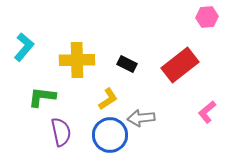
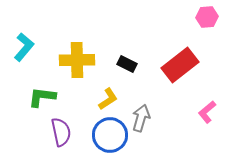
gray arrow: rotated 112 degrees clockwise
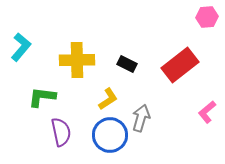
cyan L-shape: moved 3 px left
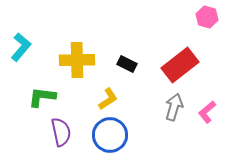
pink hexagon: rotated 20 degrees clockwise
gray arrow: moved 33 px right, 11 px up
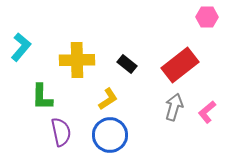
pink hexagon: rotated 15 degrees counterclockwise
black rectangle: rotated 12 degrees clockwise
green L-shape: rotated 96 degrees counterclockwise
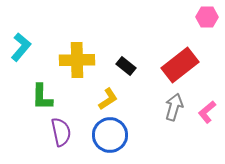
black rectangle: moved 1 px left, 2 px down
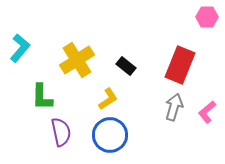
cyan L-shape: moved 1 px left, 1 px down
yellow cross: rotated 32 degrees counterclockwise
red rectangle: rotated 30 degrees counterclockwise
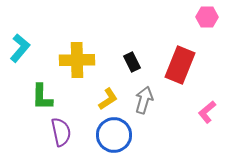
yellow cross: rotated 32 degrees clockwise
black rectangle: moved 6 px right, 4 px up; rotated 24 degrees clockwise
gray arrow: moved 30 px left, 7 px up
blue circle: moved 4 px right
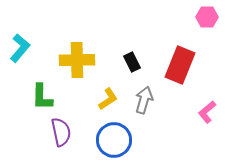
blue circle: moved 5 px down
